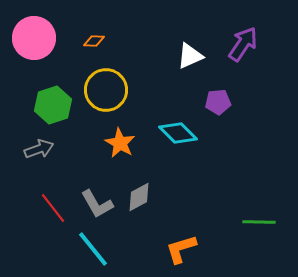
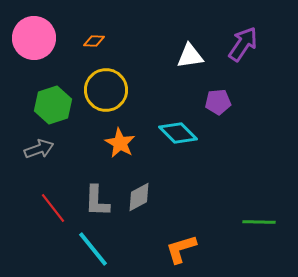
white triangle: rotated 16 degrees clockwise
gray L-shape: moved 3 px up; rotated 32 degrees clockwise
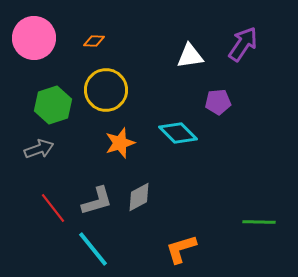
orange star: rotated 24 degrees clockwise
gray L-shape: rotated 108 degrees counterclockwise
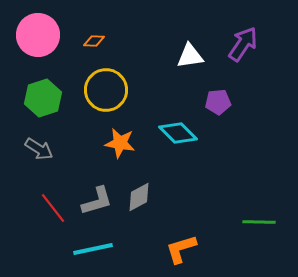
pink circle: moved 4 px right, 3 px up
green hexagon: moved 10 px left, 7 px up
orange star: rotated 28 degrees clockwise
gray arrow: rotated 52 degrees clockwise
cyan line: rotated 63 degrees counterclockwise
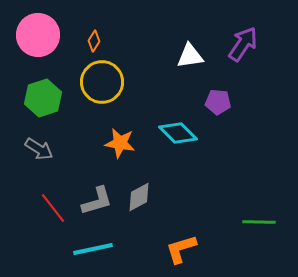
orange diamond: rotated 60 degrees counterclockwise
yellow circle: moved 4 px left, 8 px up
purple pentagon: rotated 10 degrees clockwise
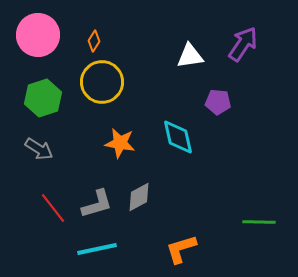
cyan diamond: moved 4 px down; rotated 33 degrees clockwise
gray L-shape: moved 3 px down
cyan line: moved 4 px right
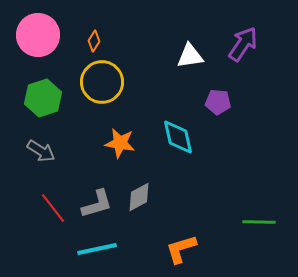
gray arrow: moved 2 px right, 2 px down
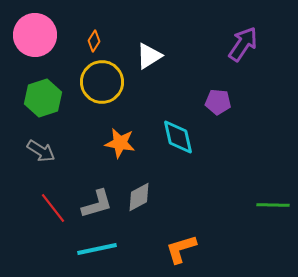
pink circle: moved 3 px left
white triangle: moved 41 px left; rotated 24 degrees counterclockwise
green line: moved 14 px right, 17 px up
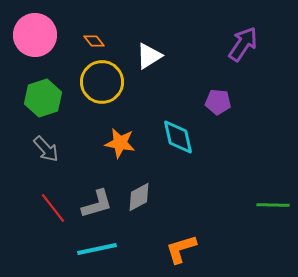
orange diamond: rotated 70 degrees counterclockwise
gray arrow: moved 5 px right, 2 px up; rotated 16 degrees clockwise
